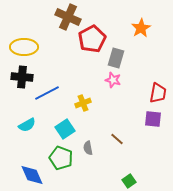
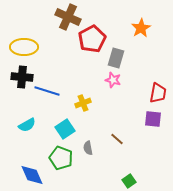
blue line: moved 2 px up; rotated 45 degrees clockwise
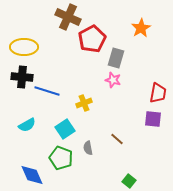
yellow cross: moved 1 px right
green square: rotated 16 degrees counterclockwise
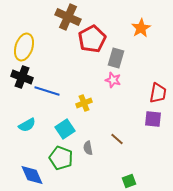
yellow ellipse: rotated 72 degrees counterclockwise
black cross: rotated 15 degrees clockwise
green square: rotated 32 degrees clockwise
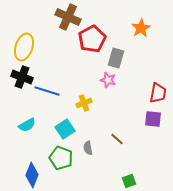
pink star: moved 5 px left
blue diamond: rotated 45 degrees clockwise
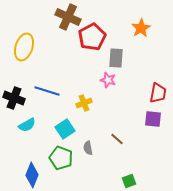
red pentagon: moved 2 px up
gray rectangle: rotated 12 degrees counterclockwise
black cross: moved 8 px left, 21 px down
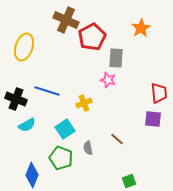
brown cross: moved 2 px left, 3 px down
red trapezoid: moved 1 px right; rotated 15 degrees counterclockwise
black cross: moved 2 px right, 1 px down
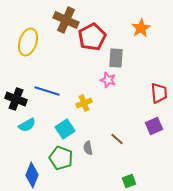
yellow ellipse: moved 4 px right, 5 px up
purple square: moved 1 px right, 7 px down; rotated 30 degrees counterclockwise
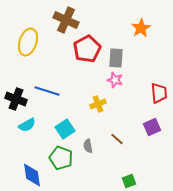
red pentagon: moved 5 px left, 12 px down
pink star: moved 7 px right
yellow cross: moved 14 px right, 1 px down
purple square: moved 2 px left, 1 px down
gray semicircle: moved 2 px up
blue diamond: rotated 30 degrees counterclockwise
